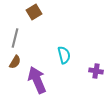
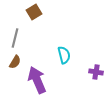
purple cross: moved 1 px down
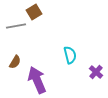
gray line: moved 1 px right, 12 px up; rotated 66 degrees clockwise
cyan semicircle: moved 6 px right
purple cross: rotated 32 degrees clockwise
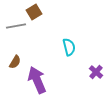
cyan semicircle: moved 1 px left, 8 px up
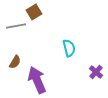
cyan semicircle: moved 1 px down
